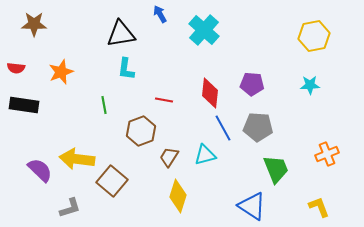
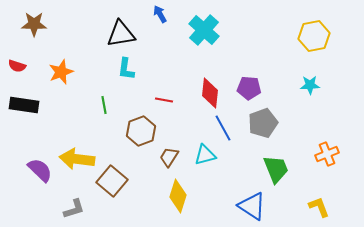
red semicircle: moved 1 px right, 2 px up; rotated 12 degrees clockwise
purple pentagon: moved 3 px left, 4 px down
gray pentagon: moved 5 px right, 4 px up; rotated 24 degrees counterclockwise
gray L-shape: moved 4 px right, 1 px down
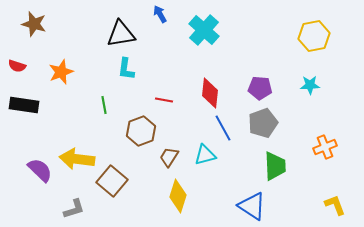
brown star: rotated 15 degrees clockwise
purple pentagon: moved 11 px right
orange cross: moved 2 px left, 7 px up
green trapezoid: moved 1 px left, 3 px up; rotated 20 degrees clockwise
yellow L-shape: moved 16 px right, 2 px up
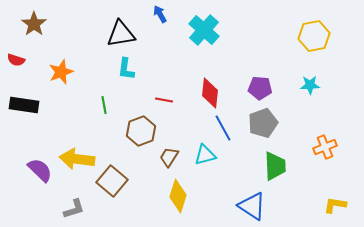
brown star: rotated 20 degrees clockwise
red semicircle: moved 1 px left, 6 px up
yellow L-shape: rotated 60 degrees counterclockwise
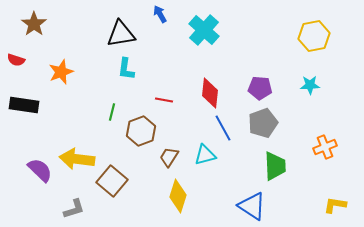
green line: moved 8 px right, 7 px down; rotated 24 degrees clockwise
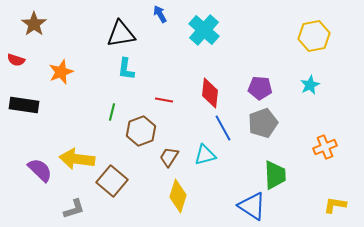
cyan star: rotated 24 degrees counterclockwise
green trapezoid: moved 9 px down
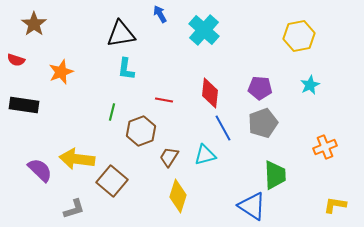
yellow hexagon: moved 15 px left
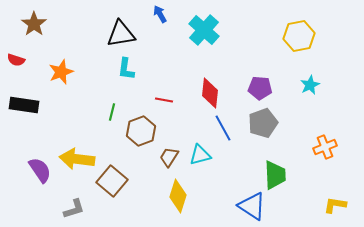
cyan triangle: moved 5 px left
purple semicircle: rotated 12 degrees clockwise
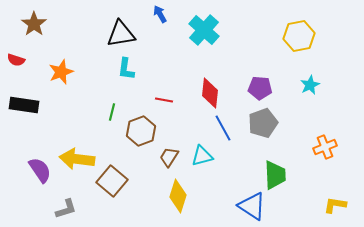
cyan triangle: moved 2 px right, 1 px down
gray L-shape: moved 8 px left
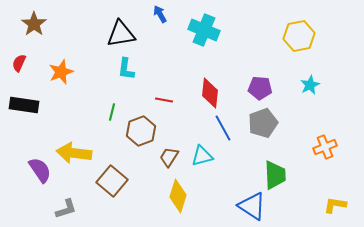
cyan cross: rotated 20 degrees counterclockwise
red semicircle: moved 3 px right, 3 px down; rotated 96 degrees clockwise
yellow arrow: moved 3 px left, 6 px up
